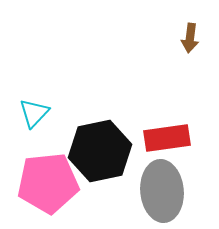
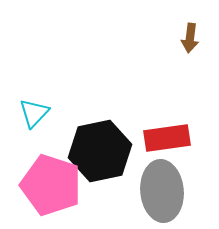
pink pentagon: moved 3 px right, 2 px down; rotated 24 degrees clockwise
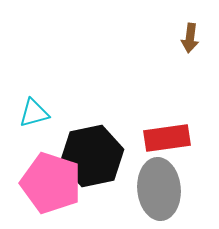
cyan triangle: rotated 32 degrees clockwise
black hexagon: moved 8 px left, 5 px down
pink pentagon: moved 2 px up
gray ellipse: moved 3 px left, 2 px up
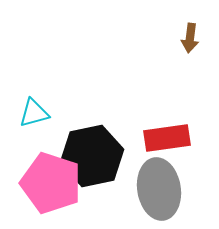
gray ellipse: rotated 4 degrees counterclockwise
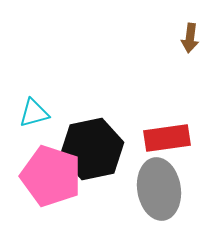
black hexagon: moved 7 px up
pink pentagon: moved 7 px up
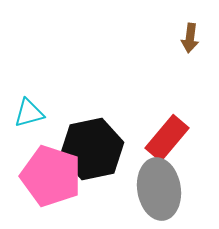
cyan triangle: moved 5 px left
red rectangle: rotated 42 degrees counterclockwise
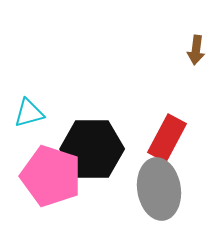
brown arrow: moved 6 px right, 12 px down
red rectangle: rotated 12 degrees counterclockwise
black hexagon: rotated 12 degrees clockwise
